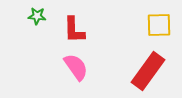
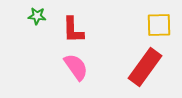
red L-shape: moved 1 px left
red rectangle: moved 3 px left, 4 px up
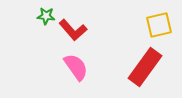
green star: moved 9 px right
yellow square: rotated 12 degrees counterclockwise
red L-shape: rotated 40 degrees counterclockwise
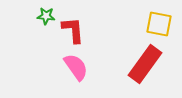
yellow square: moved 1 px up; rotated 24 degrees clockwise
red L-shape: rotated 144 degrees counterclockwise
red rectangle: moved 3 px up
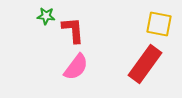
pink semicircle: rotated 72 degrees clockwise
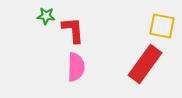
yellow square: moved 3 px right, 2 px down
pink semicircle: rotated 36 degrees counterclockwise
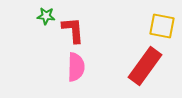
red rectangle: moved 2 px down
